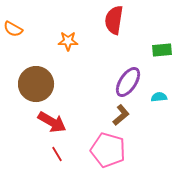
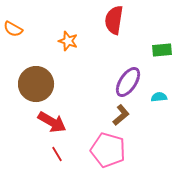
orange star: rotated 18 degrees clockwise
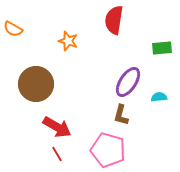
green rectangle: moved 2 px up
brown L-shape: rotated 145 degrees clockwise
red arrow: moved 5 px right, 5 px down
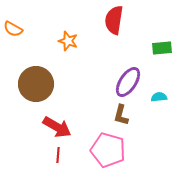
red line: moved 1 px right, 1 px down; rotated 35 degrees clockwise
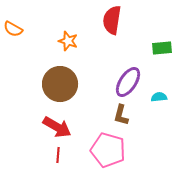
red semicircle: moved 2 px left
brown circle: moved 24 px right
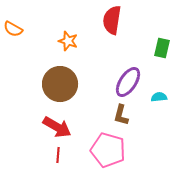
green rectangle: rotated 72 degrees counterclockwise
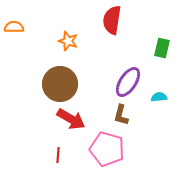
orange semicircle: moved 1 px right, 2 px up; rotated 150 degrees clockwise
red arrow: moved 14 px right, 8 px up
pink pentagon: moved 1 px left, 1 px up
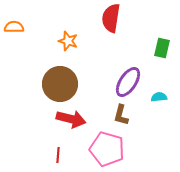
red semicircle: moved 1 px left, 2 px up
red arrow: rotated 16 degrees counterclockwise
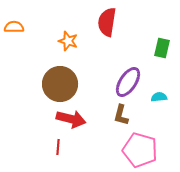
red semicircle: moved 4 px left, 4 px down
pink pentagon: moved 33 px right, 1 px down
red line: moved 8 px up
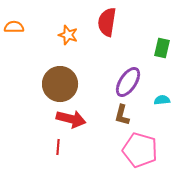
orange star: moved 6 px up
cyan semicircle: moved 3 px right, 3 px down
brown L-shape: moved 1 px right
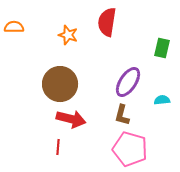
pink pentagon: moved 10 px left, 1 px up
